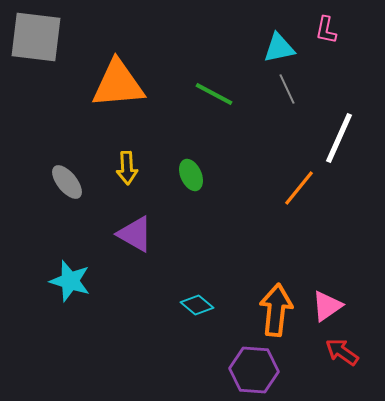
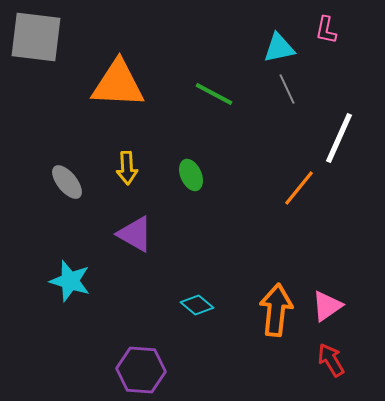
orange triangle: rotated 8 degrees clockwise
red arrow: moved 11 px left, 8 px down; rotated 24 degrees clockwise
purple hexagon: moved 113 px left
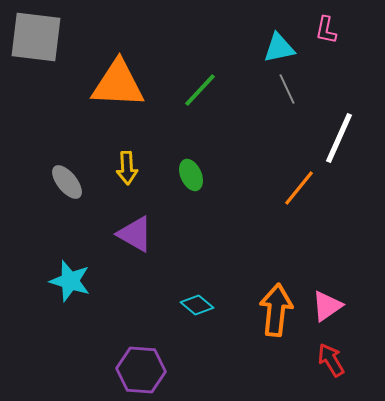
green line: moved 14 px left, 4 px up; rotated 75 degrees counterclockwise
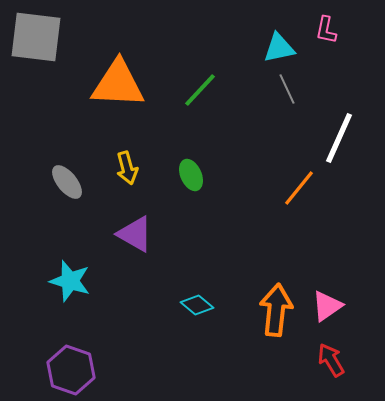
yellow arrow: rotated 12 degrees counterclockwise
purple hexagon: moved 70 px left; rotated 15 degrees clockwise
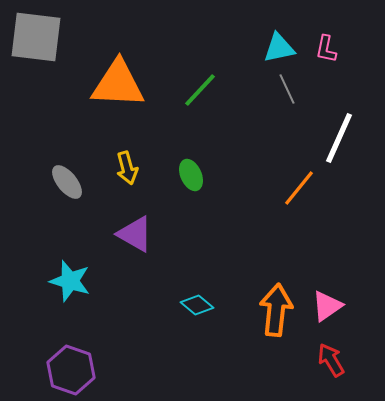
pink L-shape: moved 19 px down
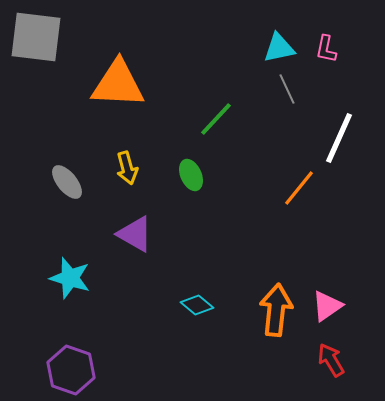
green line: moved 16 px right, 29 px down
cyan star: moved 3 px up
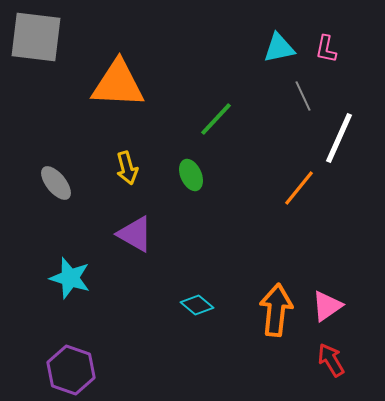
gray line: moved 16 px right, 7 px down
gray ellipse: moved 11 px left, 1 px down
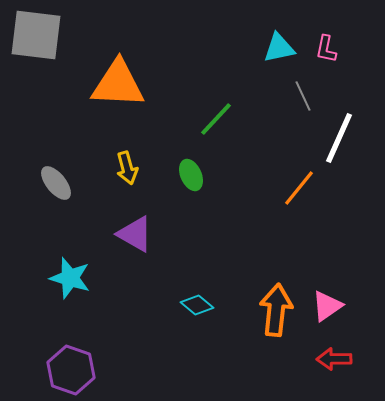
gray square: moved 2 px up
red arrow: moved 3 px right, 1 px up; rotated 60 degrees counterclockwise
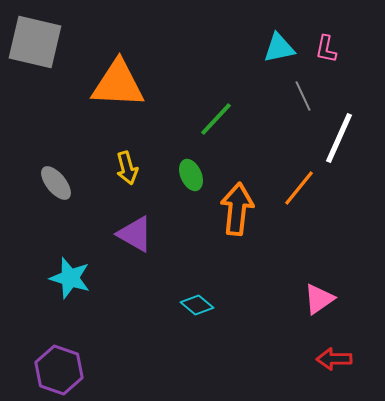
gray square: moved 1 px left, 7 px down; rotated 6 degrees clockwise
pink triangle: moved 8 px left, 7 px up
orange arrow: moved 39 px left, 101 px up
purple hexagon: moved 12 px left
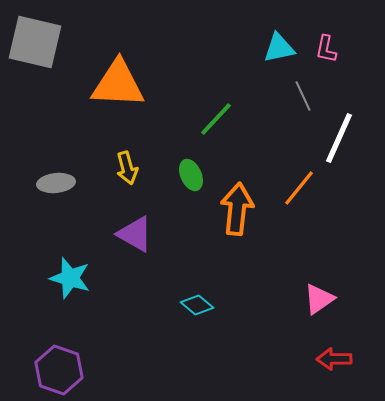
gray ellipse: rotated 57 degrees counterclockwise
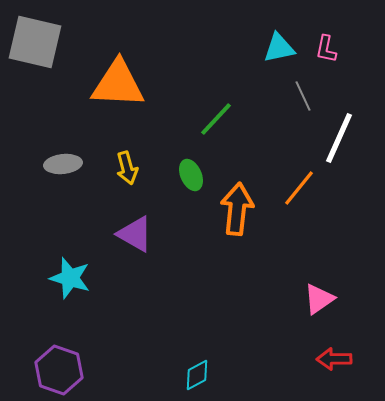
gray ellipse: moved 7 px right, 19 px up
cyan diamond: moved 70 px down; rotated 68 degrees counterclockwise
